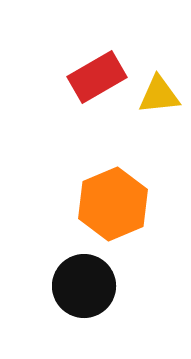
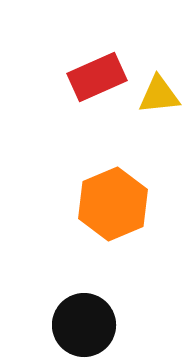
red rectangle: rotated 6 degrees clockwise
black circle: moved 39 px down
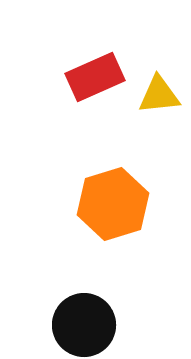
red rectangle: moved 2 px left
orange hexagon: rotated 6 degrees clockwise
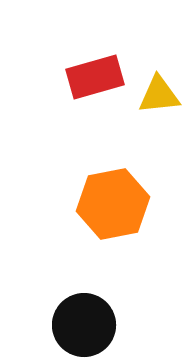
red rectangle: rotated 8 degrees clockwise
orange hexagon: rotated 6 degrees clockwise
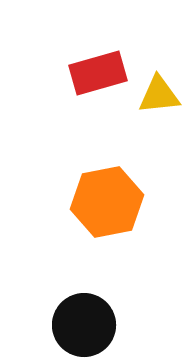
red rectangle: moved 3 px right, 4 px up
orange hexagon: moved 6 px left, 2 px up
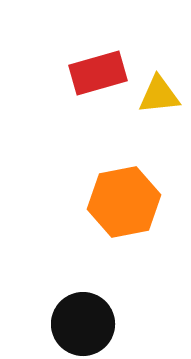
orange hexagon: moved 17 px right
black circle: moved 1 px left, 1 px up
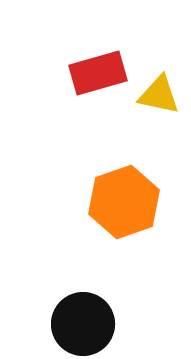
yellow triangle: rotated 18 degrees clockwise
orange hexagon: rotated 8 degrees counterclockwise
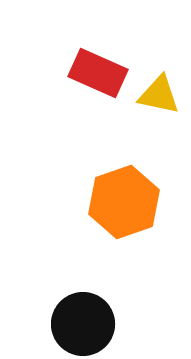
red rectangle: rotated 40 degrees clockwise
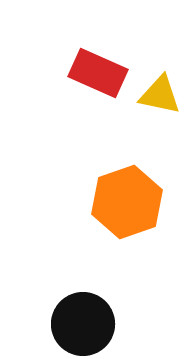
yellow triangle: moved 1 px right
orange hexagon: moved 3 px right
